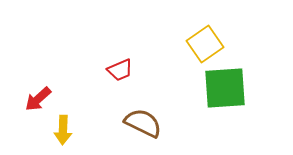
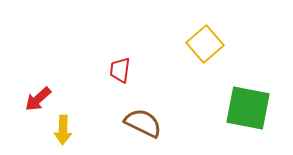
yellow square: rotated 6 degrees counterclockwise
red trapezoid: rotated 120 degrees clockwise
green square: moved 23 px right, 20 px down; rotated 15 degrees clockwise
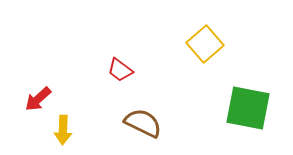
red trapezoid: rotated 60 degrees counterclockwise
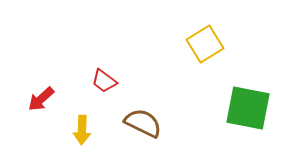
yellow square: rotated 9 degrees clockwise
red trapezoid: moved 16 px left, 11 px down
red arrow: moved 3 px right
yellow arrow: moved 19 px right
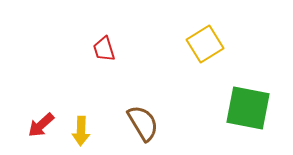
red trapezoid: moved 32 px up; rotated 36 degrees clockwise
red arrow: moved 26 px down
brown semicircle: rotated 33 degrees clockwise
yellow arrow: moved 1 px left, 1 px down
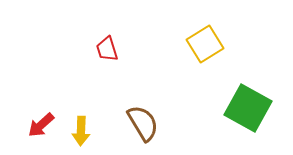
red trapezoid: moved 3 px right
green square: rotated 18 degrees clockwise
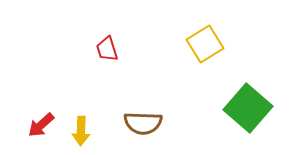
green square: rotated 12 degrees clockwise
brown semicircle: rotated 123 degrees clockwise
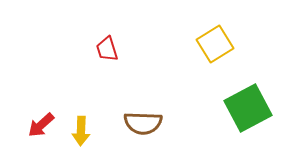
yellow square: moved 10 px right
green square: rotated 21 degrees clockwise
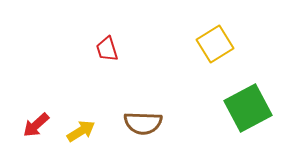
red arrow: moved 5 px left
yellow arrow: rotated 124 degrees counterclockwise
